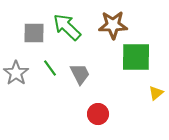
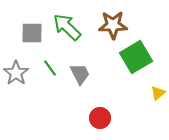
gray square: moved 2 px left
green square: rotated 32 degrees counterclockwise
yellow triangle: moved 2 px right
red circle: moved 2 px right, 4 px down
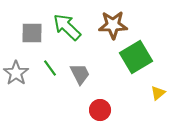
red circle: moved 8 px up
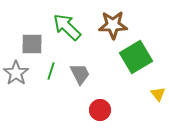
gray square: moved 11 px down
green line: moved 1 px right, 3 px down; rotated 54 degrees clockwise
yellow triangle: moved 1 px down; rotated 28 degrees counterclockwise
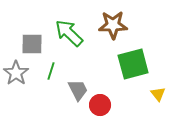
green arrow: moved 2 px right, 6 px down
green square: moved 3 px left, 7 px down; rotated 16 degrees clockwise
gray trapezoid: moved 2 px left, 16 px down
red circle: moved 5 px up
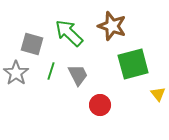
brown star: moved 1 px left, 1 px down; rotated 20 degrees clockwise
gray square: rotated 15 degrees clockwise
gray trapezoid: moved 15 px up
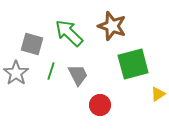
yellow triangle: rotated 35 degrees clockwise
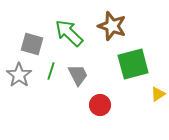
gray star: moved 3 px right, 2 px down
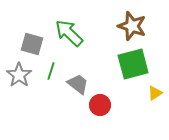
brown star: moved 20 px right
gray trapezoid: moved 9 px down; rotated 25 degrees counterclockwise
yellow triangle: moved 3 px left, 1 px up
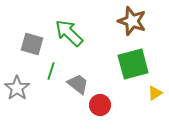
brown star: moved 5 px up
gray star: moved 2 px left, 13 px down
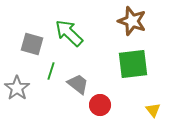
green square: rotated 8 degrees clockwise
yellow triangle: moved 2 px left, 17 px down; rotated 35 degrees counterclockwise
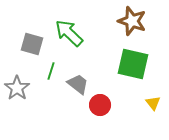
green square: rotated 20 degrees clockwise
yellow triangle: moved 7 px up
